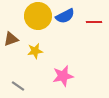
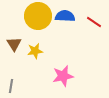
blue semicircle: rotated 150 degrees counterclockwise
red line: rotated 35 degrees clockwise
brown triangle: moved 3 px right, 5 px down; rotated 42 degrees counterclockwise
gray line: moved 7 px left; rotated 64 degrees clockwise
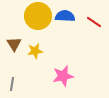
gray line: moved 1 px right, 2 px up
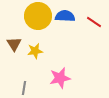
pink star: moved 3 px left, 2 px down
gray line: moved 12 px right, 4 px down
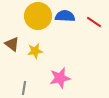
brown triangle: moved 2 px left; rotated 21 degrees counterclockwise
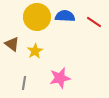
yellow circle: moved 1 px left, 1 px down
yellow star: rotated 21 degrees counterclockwise
gray line: moved 5 px up
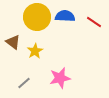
brown triangle: moved 1 px right, 2 px up
gray line: rotated 40 degrees clockwise
